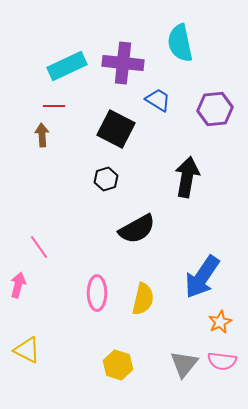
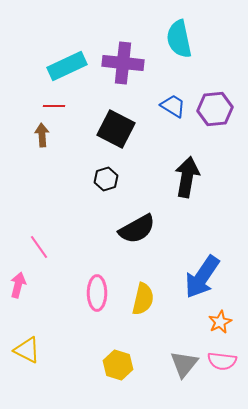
cyan semicircle: moved 1 px left, 4 px up
blue trapezoid: moved 15 px right, 6 px down
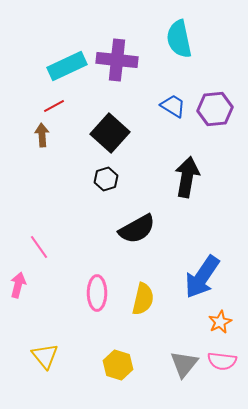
purple cross: moved 6 px left, 3 px up
red line: rotated 30 degrees counterclockwise
black square: moved 6 px left, 4 px down; rotated 15 degrees clockwise
yellow triangle: moved 18 px right, 6 px down; rotated 24 degrees clockwise
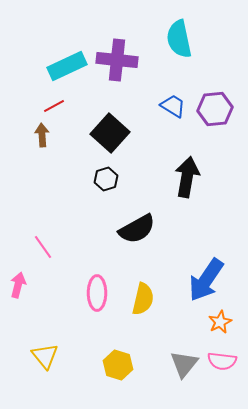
pink line: moved 4 px right
blue arrow: moved 4 px right, 3 px down
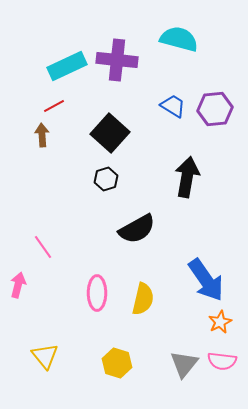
cyan semicircle: rotated 117 degrees clockwise
blue arrow: rotated 69 degrees counterclockwise
yellow hexagon: moved 1 px left, 2 px up
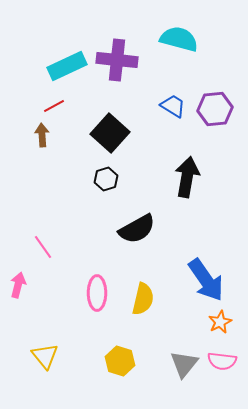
yellow hexagon: moved 3 px right, 2 px up
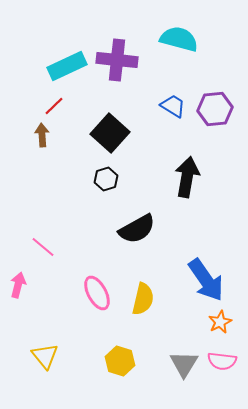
red line: rotated 15 degrees counterclockwise
pink line: rotated 15 degrees counterclockwise
pink ellipse: rotated 28 degrees counterclockwise
gray triangle: rotated 8 degrees counterclockwise
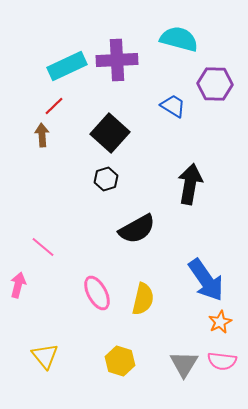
purple cross: rotated 9 degrees counterclockwise
purple hexagon: moved 25 px up; rotated 8 degrees clockwise
black arrow: moved 3 px right, 7 px down
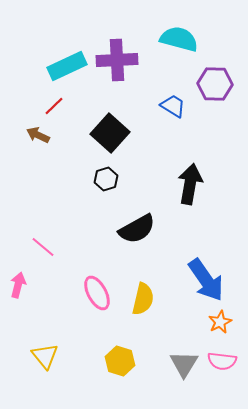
brown arrow: moved 4 px left; rotated 60 degrees counterclockwise
